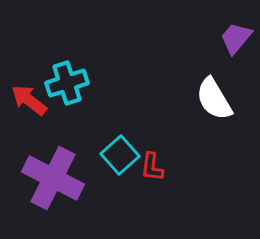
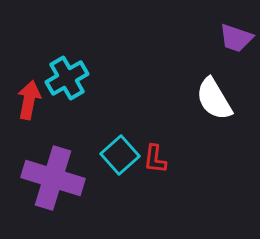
purple trapezoid: rotated 111 degrees counterclockwise
cyan cross: moved 5 px up; rotated 12 degrees counterclockwise
red arrow: rotated 63 degrees clockwise
red L-shape: moved 3 px right, 8 px up
purple cross: rotated 10 degrees counterclockwise
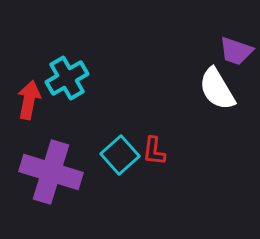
purple trapezoid: moved 13 px down
white semicircle: moved 3 px right, 10 px up
red L-shape: moved 1 px left, 8 px up
purple cross: moved 2 px left, 6 px up
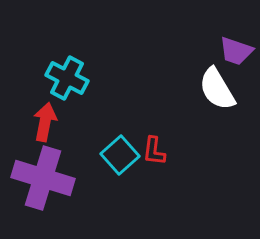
cyan cross: rotated 33 degrees counterclockwise
red arrow: moved 16 px right, 22 px down
purple cross: moved 8 px left, 6 px down
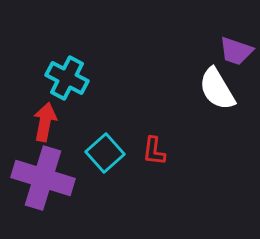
cyan square: moved 15 px left, 2 px up
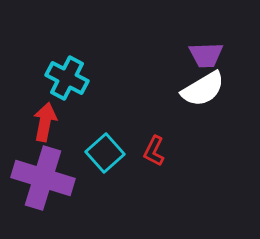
purple trapezoid: moved 30 px left, 4 px down; rotated 21 degrees counterclockwise
white semicircle: moved 14 px left; rotated 90 degrees counterclockwise
red L-shape: rotated 20 degrees clockwise
